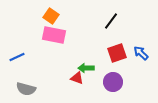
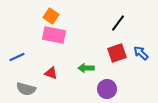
black line: moved 7 px right, 2 px down
red triangle: moved 26 px left, 5 px up
purple circle: moved 6 px left, 7 px down
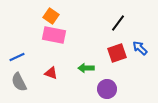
blue arrow: moved 1 px left, 5 px up
gray semicircle: moved 7 px left, 7 px up; rotated 48 degrees clockwise
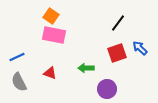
red triangle: moved 1 px left
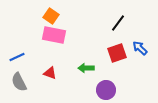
purple circle: moved 1 px left, 1 px down
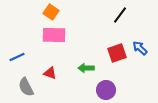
orange square: moved 4 px up
black line: moved 2 px right, 8 px up
pink rectangle: rotated 10 degrees counterclockwise
gray semicircle: moved 7 px right, 5 px down
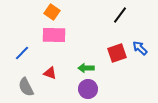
orange square: moved 1 px right
blue line: moved 5 px right, 4 px up; rotated 21 degrees counterclockwise
purple circle: moved 18 px left, 1 px up
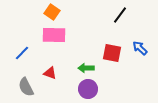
red square: moved 5 px left; rotated 30 degrees clockwise
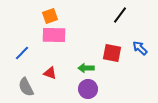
orange square: moved 2 px left, 4 px down; rotated 35 degrees clockwise
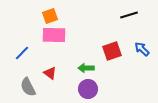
black line: moved 9 px right; rotated 36 degrees clockwise
blue arrow: moved 2 px right, 1 px down
red square: moved 2 px up; rotated 30 degrees counterclockwise
red triangle: rotated 16 degrees clockwise
gray semicircle: moved 2 px right
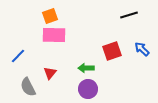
blue line: moved 4 px left, 3 px down
red triangle: rotated 32 degrees clockwise
